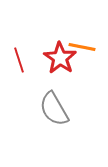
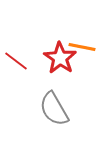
red line: moved 3 px left, 1 px down; rotated 35 degrees counterclockwise
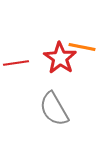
red line: moved 2 px down; rotated 45 degrees counterclockwise
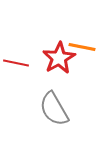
red star: moved 1 px left; rotated 8 degrees clockwise
red line: rotated 20 degrees clockwise
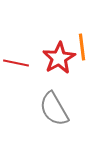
orange line: rotated 72 degrees clockwise
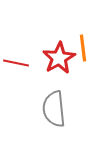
orange line: moved 1 px right, 1 px down
gray semicircle: rotated 24 degrees clockwise
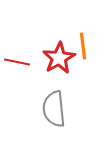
orange line: moved 2 px up
red line: moved 1 px right, 1 px up
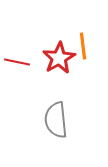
gray semicircle: moved 2 px right, 11 px down
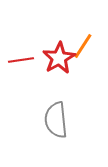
orange line: rotated 40 degrees clockwise
red line: moved 4 px right, 2 px up; rotated 20 degrees counterclockwise
